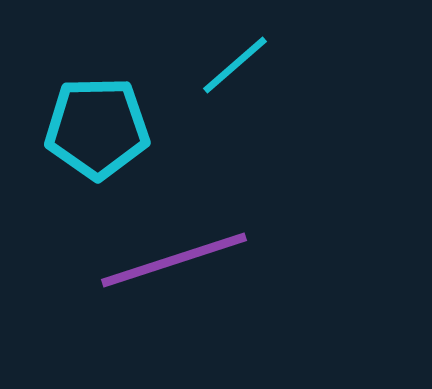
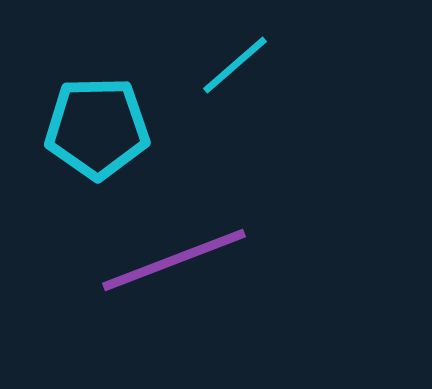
purple line: rotated 3 degrees counterclockwise
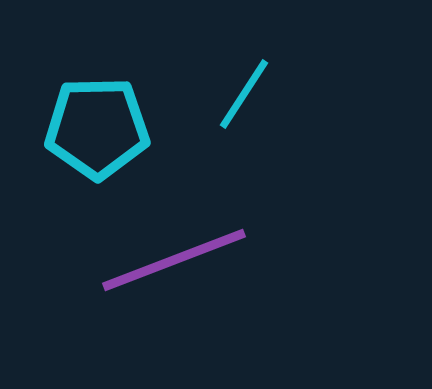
cyan line: moved 9 px right, 29 px down; rotated 16 degrees counterclockwise
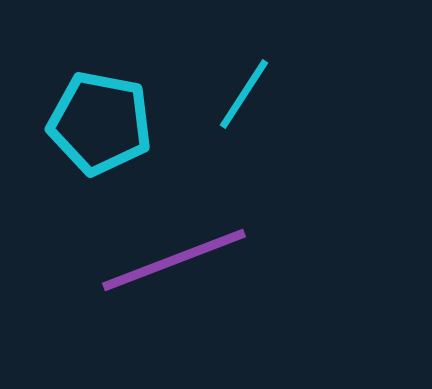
cyan pentagon: moved 3 px right, 5 px up; rotated 12 degrees clockwise
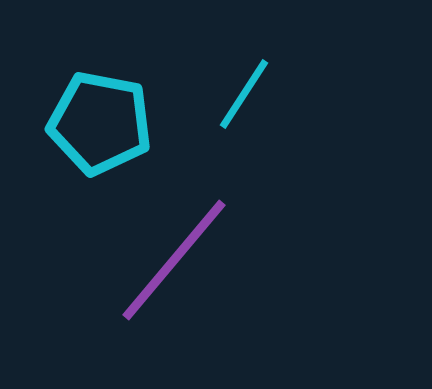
purple line: rotated 29 degrees counterclockwise
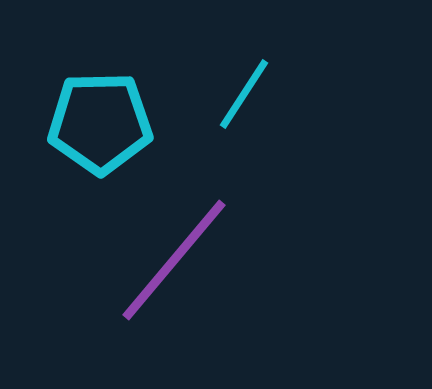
cyan pentagon: rotated 12 degrees counterclockwise
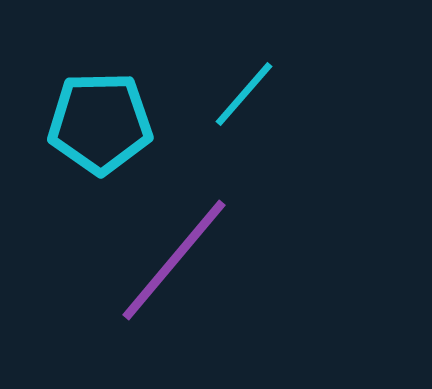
cyan line: rotated 8 degrees clockwise
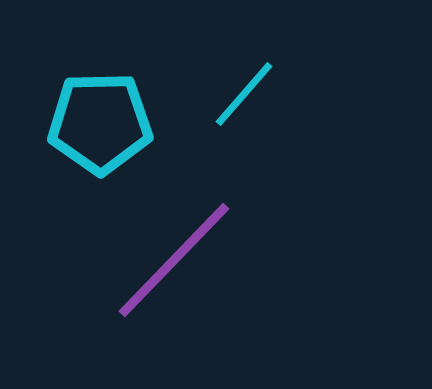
purple line: rotated 4 degrees clockwise
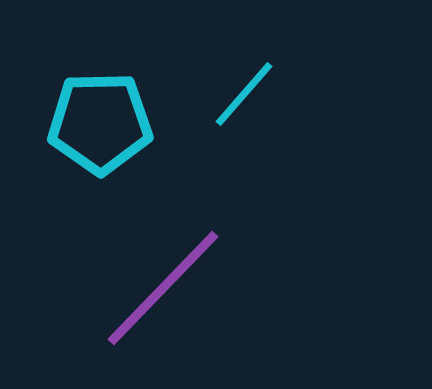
purple line: moved 11 px left, 28 px down
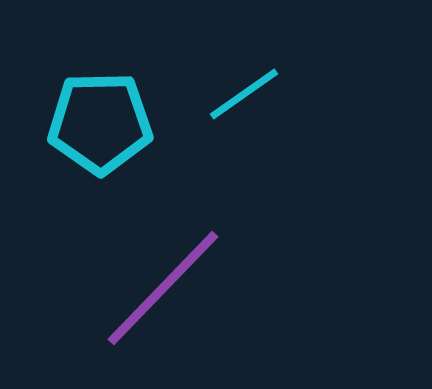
cyan line: rotated 14 degrees clockwise
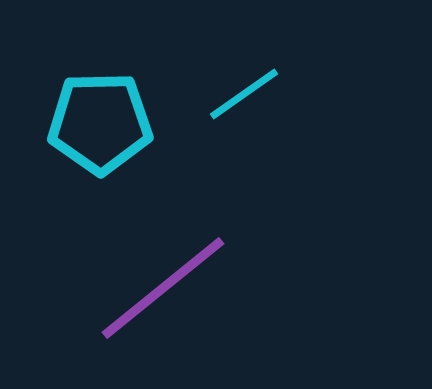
purple line: rotated 7 degrees clockwise
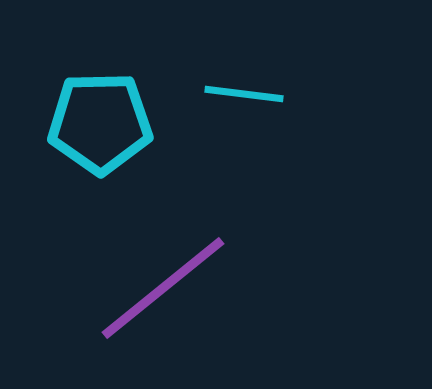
cyan line: rotated 42 degrees clockwise
